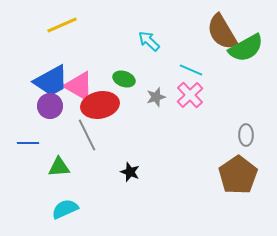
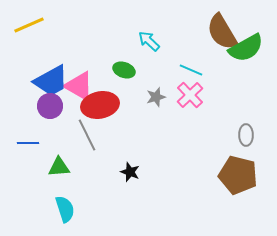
yellow line: moved 33 px left
green ellipse: moved 9 px up
brown pentagon: rotated 24 degrees counterclockwise
cyan semicircle: rotated 96 degrees clockwise
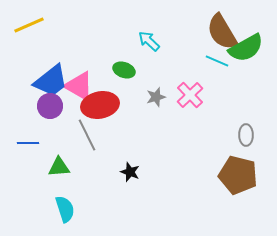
cyan line: moved 26 px right, 9 px up
blue trapezoid: rotated 9 degrees counterclockwise
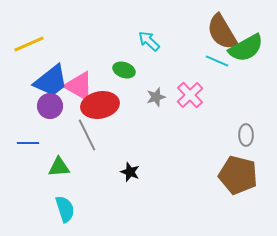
yellow line: moved 19 px down
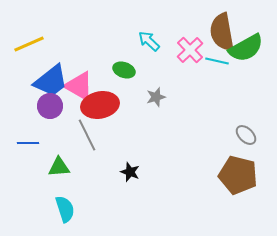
brown semicircle: rotated 21 degrees clockwise
cyan line: rotated 10 degrees counterclockwise
pink cross: moved 45 px up
gray ellipse: rotated 45 degrees counterclockwise
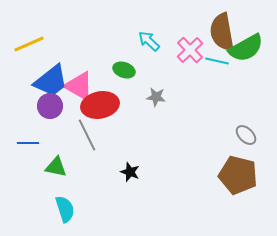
gray star: rotated 24 degrees clockwise
green triangle: moved 3 px left; rotated 15 degrees clockwise
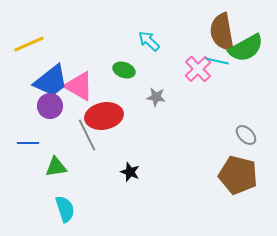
pink cross: moved 8 px right, 19 px down
red ellipse: moved 4 px right, 11 px down
green triangle: rotated 20 degrees counterclockwise
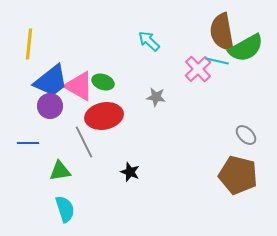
yellow line: rotated 60 degrees counterclockwise
green ellipse: moved 21 px left, 12 px down
gray line: moved 3 px left, 7 px down
green triangle: moved 4 px right, 4 px down
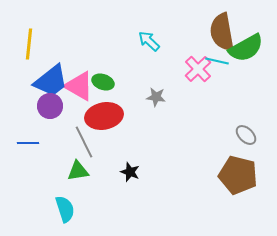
green triangle: moved 18 px right
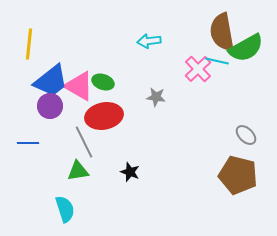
cyan arrow: rotated 50 degrees counterclockwise
